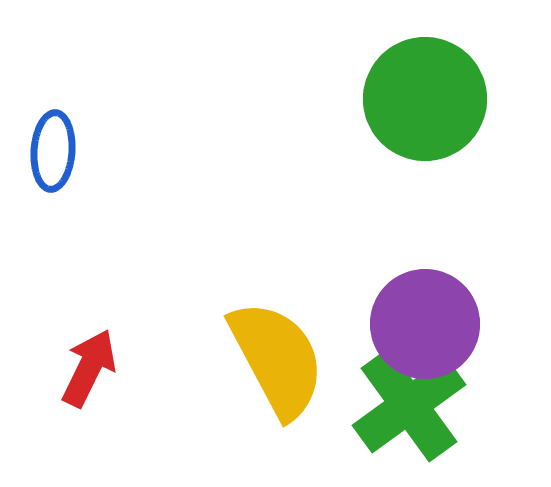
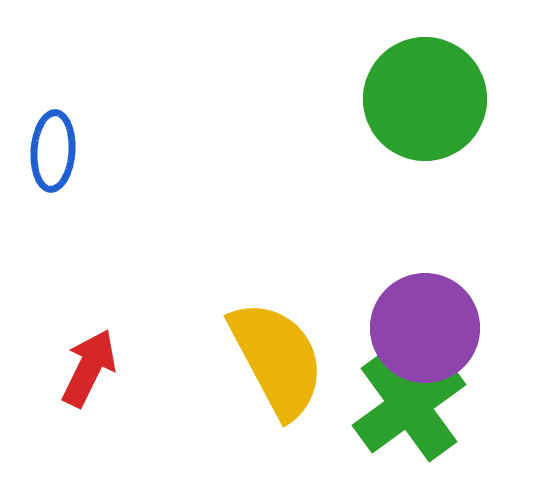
purple circle: moved 4 px down
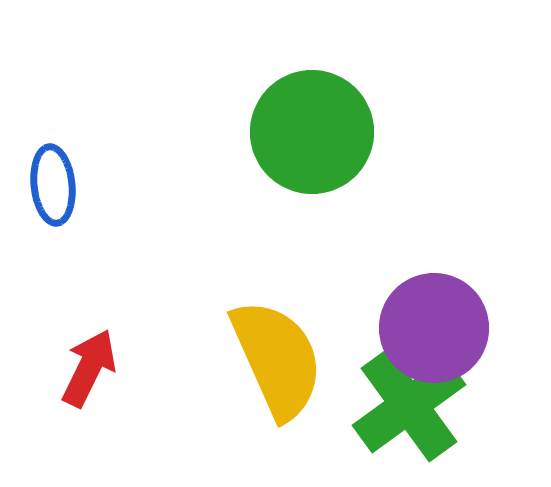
green circle: moved 113 px left, 33 px down
blue ellipse: moved 34 px down; rotated 10 degrees counterclockwise
purple circle: moved 9 px right
yellow semicircle: rotated 4 degrees clockwise
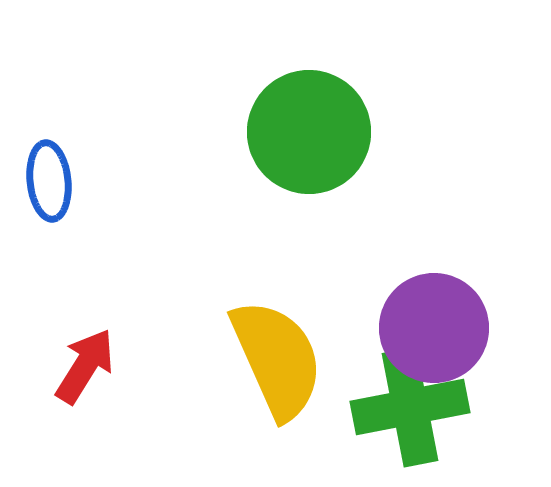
green circle: moved 3 px left
blue ellipse: moved 4 px left, 4 px up
red arrow: moved 4 px left, 2 px up; rotated 6 degrees clockwise
green cross: moved 1 px right, 2 px down; rotated 25 degrees clockwise
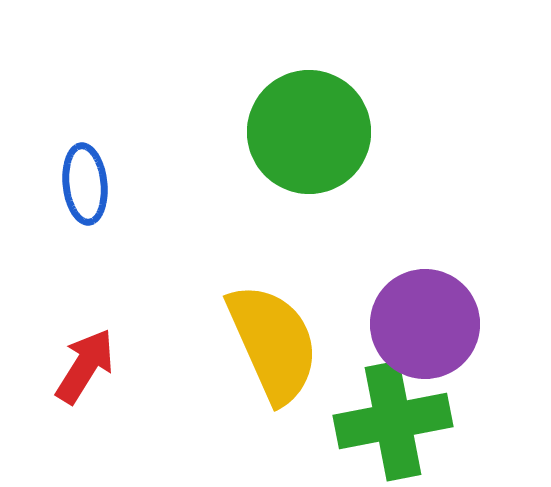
blue ellipse: moved 36 px right, 3 px down
purple circle: moved 9 px left, 4 px up
yellow semicircle: moved 4 px left, 16 px up
green cross: moved 17 px left, 14 px down
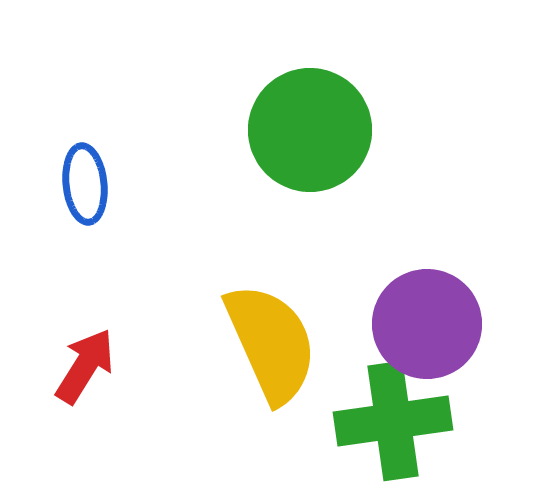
green circle: moved 1 px right, 2 px up
purple circle: moved 2 px right
yellow semicircle: moved 2 px left
green cross: rotated 3 degrees clockwise
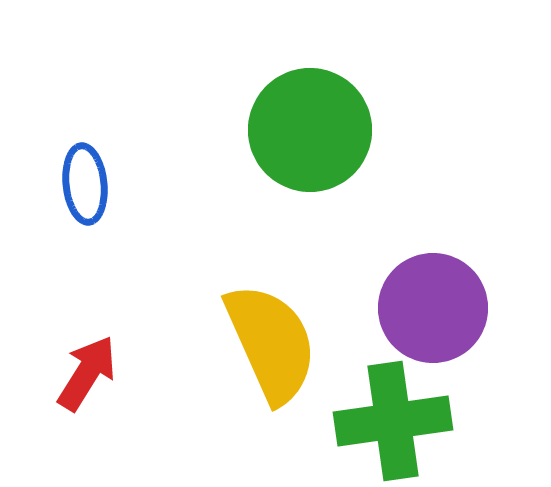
purple circle: moved 6 px right, 16 px up
red arrow: moved 2 px right, 7 px down
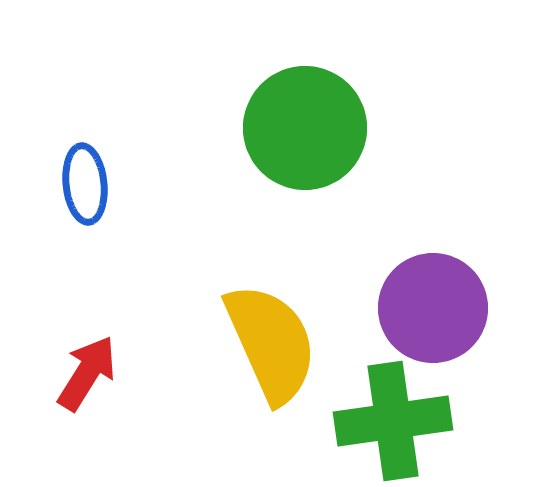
green circle: moved 5 px left, 2 px up
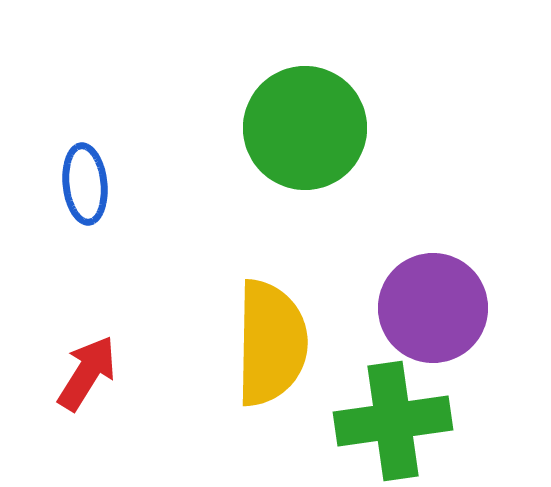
yellow semicircle: rotated 25 degrees clockwise
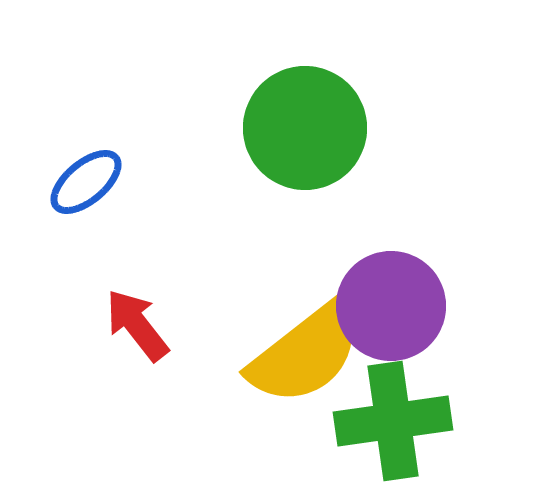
blue ellipse: moved 1 px right, 2 px up; rotated 56 degrees clockwise
purple circle: moved 42 px left, 2 px up
yellow semicircle: moved 34 px right, 11 px down; rotated 51 degrees clockwise
red arrow: moved 50 px right, 48 px up; rotated 70 degrees counterclockwise
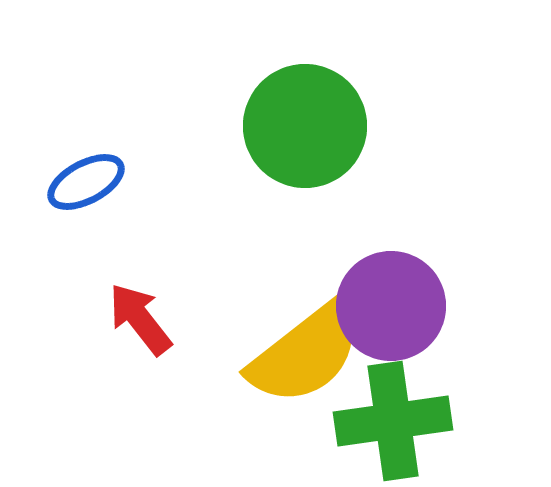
green circle: moved 2 px up
blue ellipse: rotated 12 degrees clockwise
red arrow: moved 3 px right, 6 px up
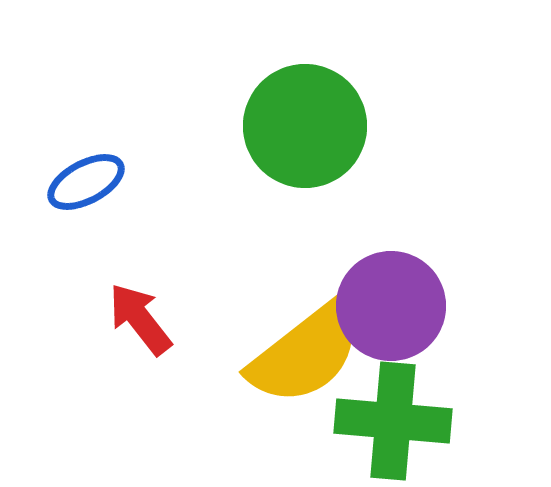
green cross: rotated 13 degrees clockwise
